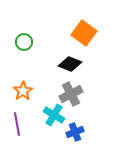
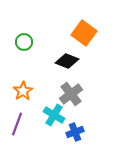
black diamond: moved 3 px left, 3 px up
gray cross: rotated 10 degrees counterclockwise
purple line: rotated 30 degrees clockwise
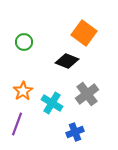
gray cross: moved 16 px right
cyan cross: moved 2 px left, 12 px up
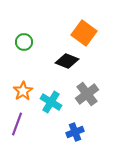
cyan cross: moved 1 px left, 1 px up
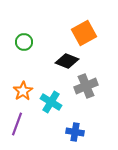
orange square: rotated 25 degrees clockwise
gray cross: moved 1 px left, 8 px up; rotated 15 degrees clockwise
blue cross: rotated 30 degrees clockwise
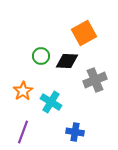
green circle: moved 17 px right, 14 px down
black diamond: rotated 20 degrees counterclockwise
gray cross: moved 9 px right, 6 px up
purple line: moved 6 px right, 8 px down
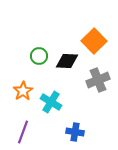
orange square: moved 10 px right, 8 px down; rotated 15 degrees counterclockwise
green circle: moved 2 px left
gray cross: moved 3 px right
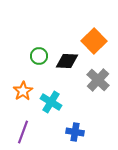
gray cross: rotated 25 degrees counterclockwise
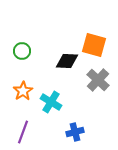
orange square: moved 4 px down; rotated 30 degrees counterclockwise
green circle: moved 17 px left, 5 px up
blue cross: rotated 24 degrees counterclockwise
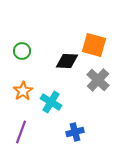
purple line: moved 2 px left
